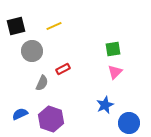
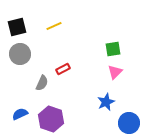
black square: moved 1 px right, 1 px down
gray circle: moved 12 px left, 3 px down
blue star: moved 1 px right, 3 px up
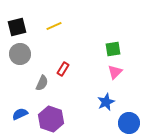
red rectangle: rotated 32 degrees counterclockwise
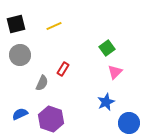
black square: moved 1 px left, 3 px up
green square: moved 6 px left, 1 px up; rotated 28 degrees counterclockwise
gray circle: moved 1 px down
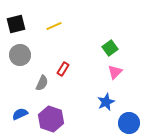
green square: moved 3 px right
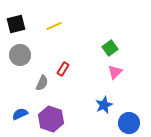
blue star: moved 2 px left, 3 px down
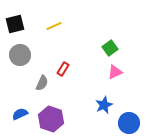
black square: moved 1 px left
pink triangle: rotated 21 degrees clockwise
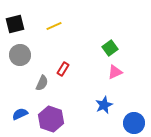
blue circle: moved 5 px right
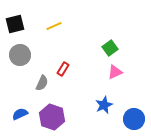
purple hexagon: moved 1 px right, 2 px up
blue circle: moved 4 px up
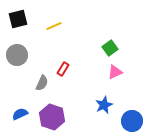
black square: moved 3 px right, 5 px up
gray circle: moved 3 px left
blue circle: moved 2 px left, 2 px down
